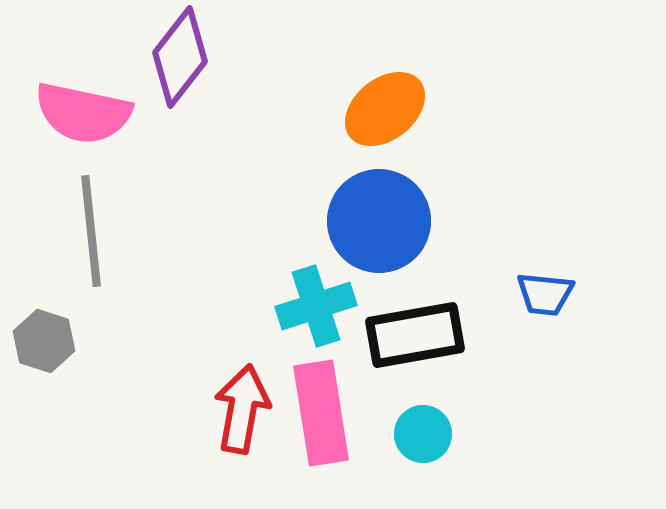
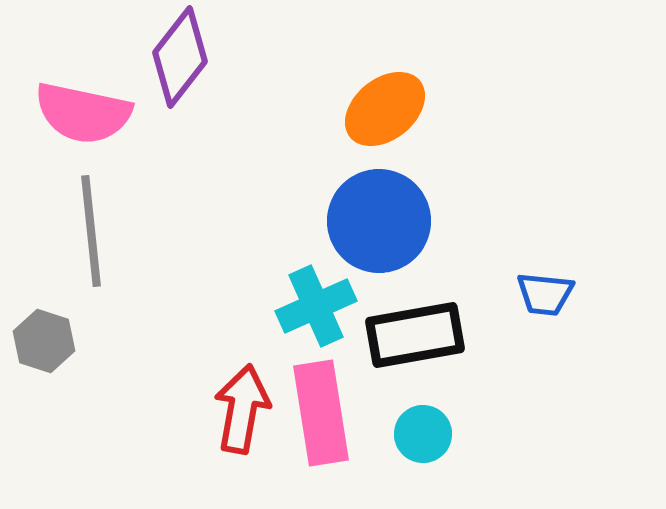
cyan cross: rotated 6 degrees counterclockwise
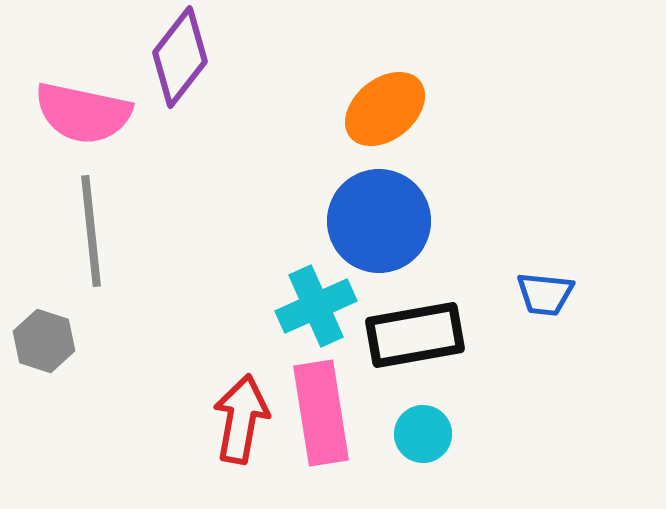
red arrow: moved 1 px left, 10 px down
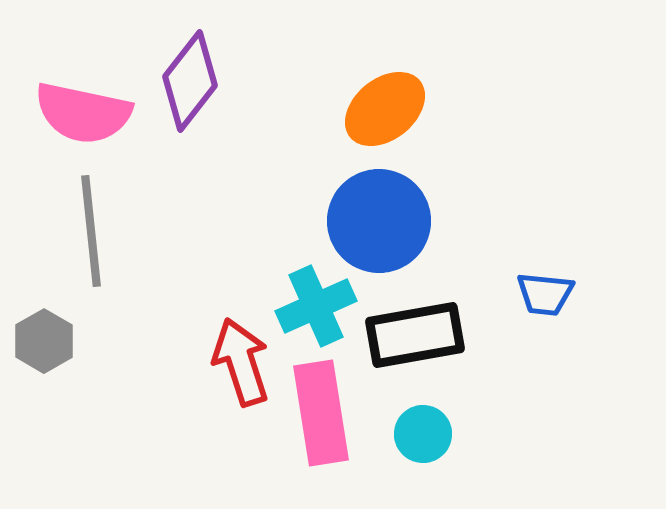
purple diamond: moved 10 px right, 24 px down
gray hexagon: rotated 12 degrees clockwise
red arrow: moved 57 px up; rotated 28 degrees counterclockwise
